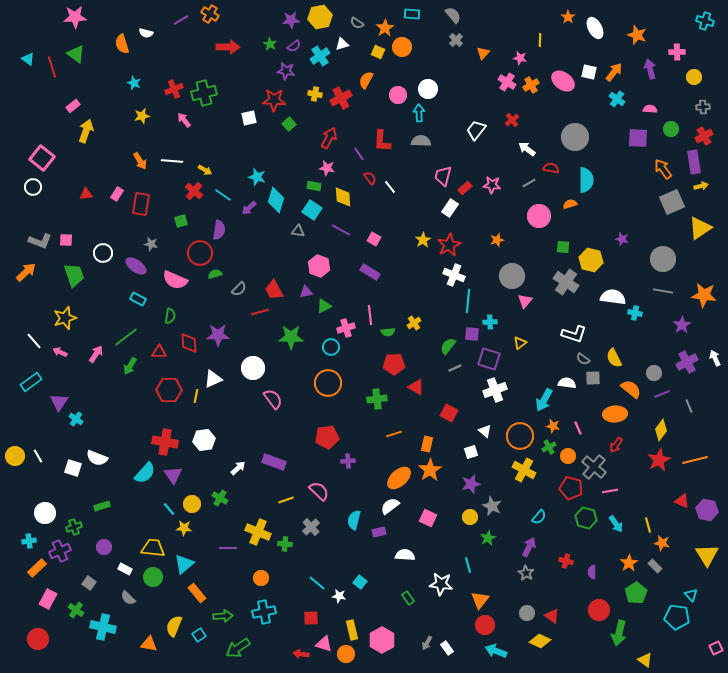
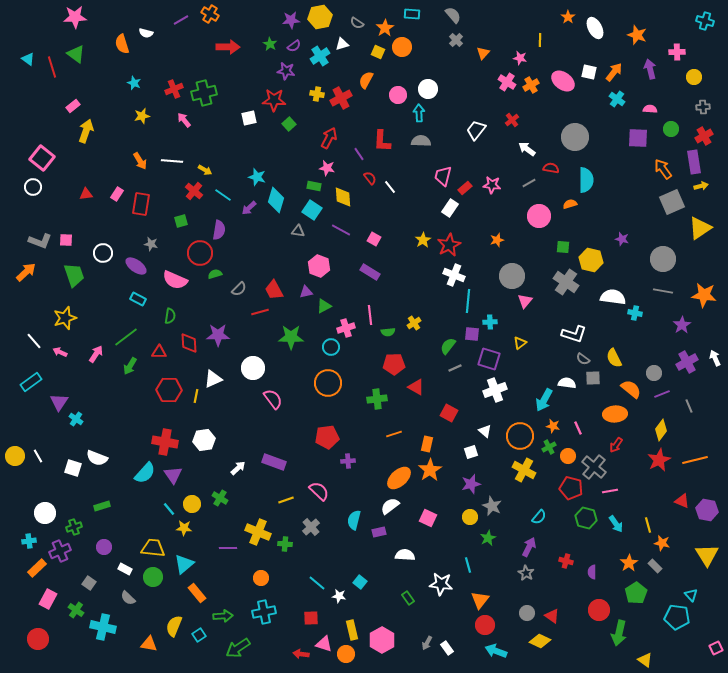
yellow cross at (315, 94): moved 2 px right
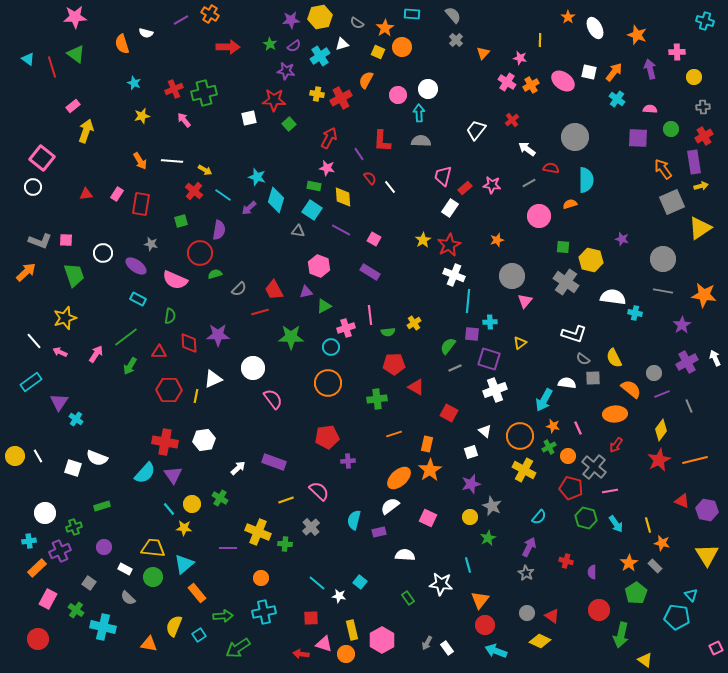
green arrow at (619, 633): moved 2 px right, 2 px down
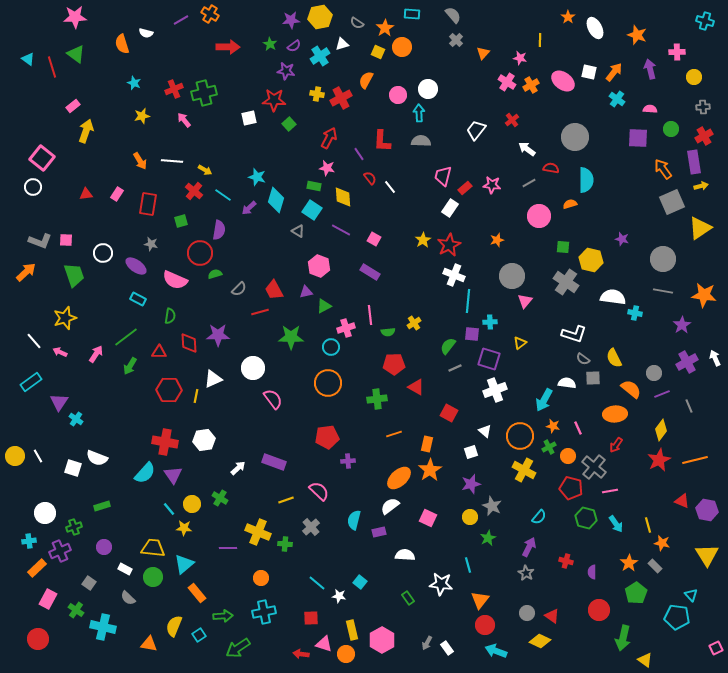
red rectangle at (141, 204): moved 7 px right
gray triangle at (298, 231): rotated 24 degrees clockwise
green arrow at (621, 635): moved 2 px right, 3 px down
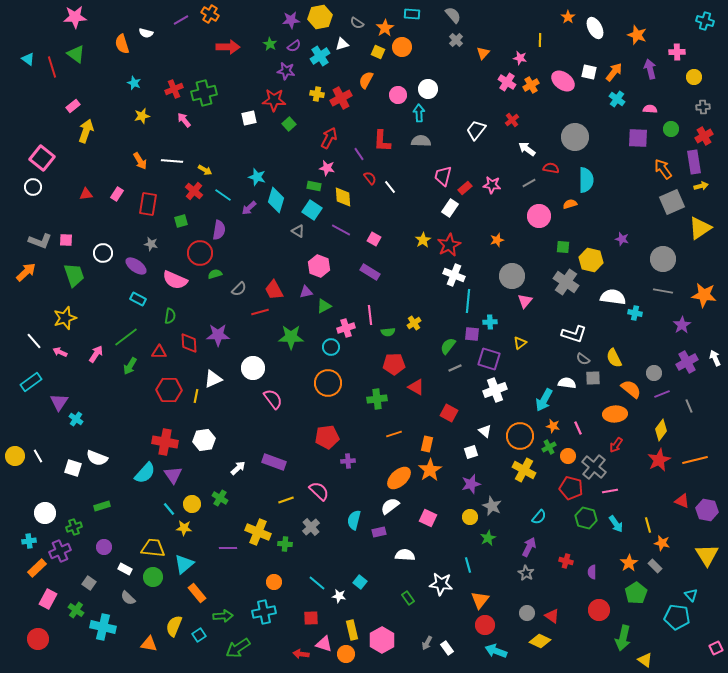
orange circle at (261, 578): moved 13 px right, 4 px down
